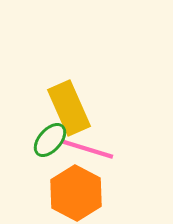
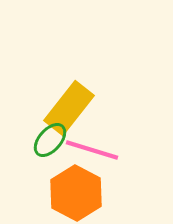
yellow rectangle: rotated 62 degrees clockwise
pink line: moved 5 px right, 1 px down
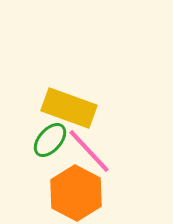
yellow rectangle: rotated 72 degrees clockwise
pink line: moved 3 px left, 1 px down; rotated 30 degrees clockwise
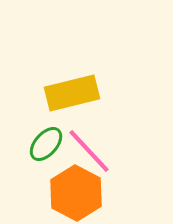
yellow rectangle: moved 3 px right, 15 px up; rotated 34 degrees counterclockwise
green ellipse: moved 4 px left, 4 px down
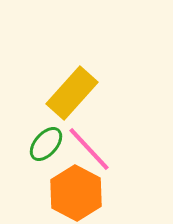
yellow rectangle: rotated 34 degrees counterclockwise
pink line: moved 2 px up
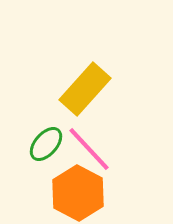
yellow rectangle: moved 13 px right, 4 px up
orange hexagon: moved 2 px right
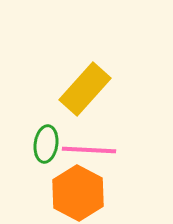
green ellipse: rotated 33 degrees counterclockwise
pink line: moved 1 px down; rotated 44 degrees counterclockwise
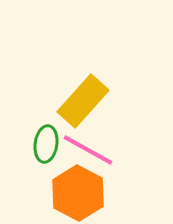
yellow rectangle: moved 2 px left, 12 px down
pink line: moved 1 px left; rotated 26 degrees clockwise
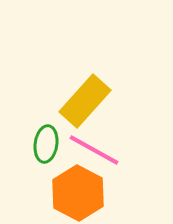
yellow rectangle: moved 2 px right
pink line: moved 6 px right
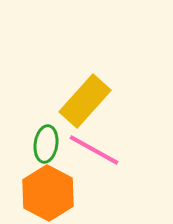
orange hexagon: moved 30 px left
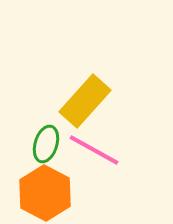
green ellipse: rotated 9 degrees clockwise
orange hexagon: moved 3 px left
